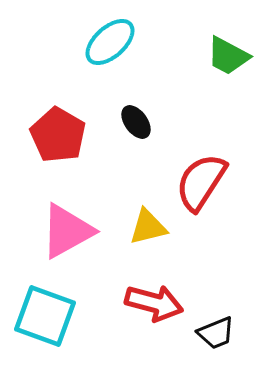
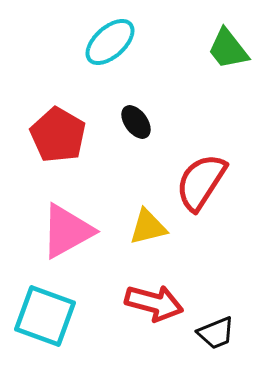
green trapezoid: moved 7 px up; rotated 24 degrees clockwise
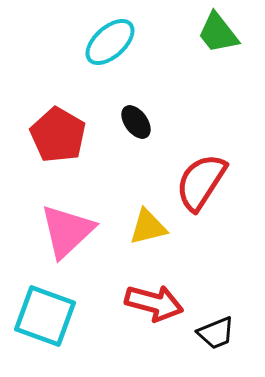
green trapezoid: moved 10 px left, 16 px up
pink triangle: rotated 14 degrees counterclockwise
